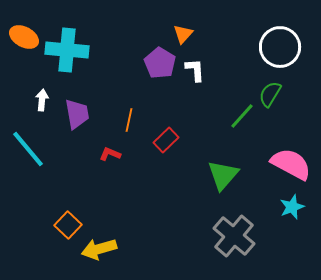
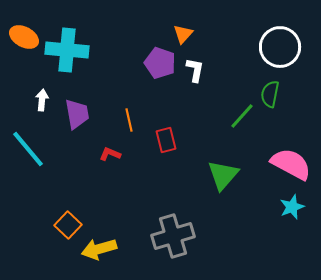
purple pentagon: rotated 12 degrees counterclockwise
white L-shape: rotated 15 degrees clockwise
green semicircle: rotated 20 degrees counterclockwise
orange line: rotated 25 degrees counterclockwise
red rectangle: rotated 60 degrees counterclockwise
gray cross: moved 61 px left; rotated 33 degrees clockwise
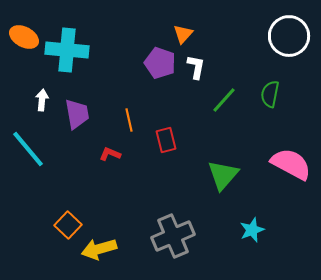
white circle: moved 9 px right, 11 px up
white L-shape: moved 1 px right, 3 px up
green line: moved 18 px left, 16 px up
cyan star: moved 40 px left, 23 px down
gray cross: rotated 6 degrees counterclockwise
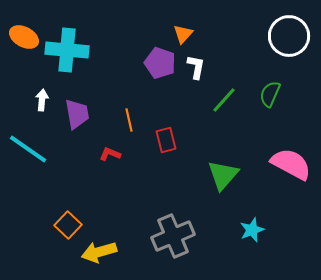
green semicircle: rotated 12 degrees clockwise
cyan line: rotated 15 degrees counterclockwise
yellow arrow: moved 3 px down
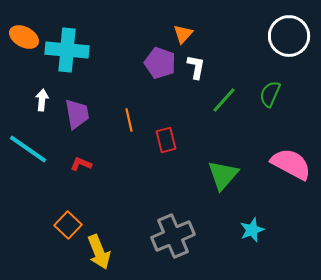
red L-shape: moved 29 px left, 10 px down
yellow arrow: rotated 96 degrees counterclockwise
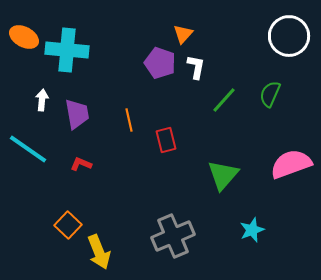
pink semicircle: rotated 48 degrees counterclockwise
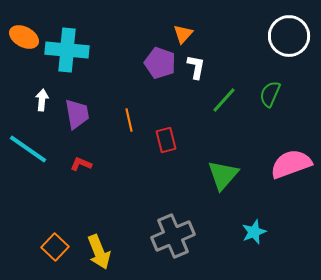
orange square: moved 13 px left, 22 px down
cyan star: moved 2 px right, 2 px down
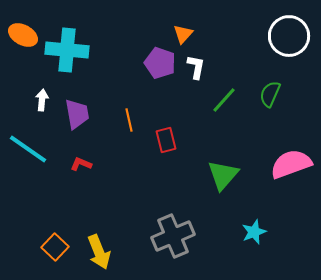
orange ellipse: moved 1 px left, 2 px up
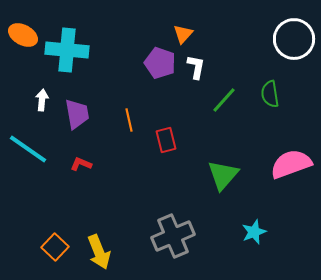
white circle: moved 5 px right, 3 px down
green semicircle: rotated 32 degrees counterclockwise
